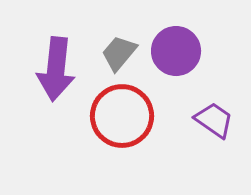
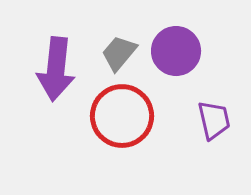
purple trapezoid: rotated 42 degrees clockwise
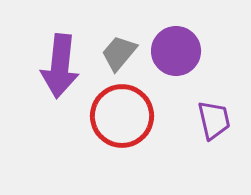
purple arrow: moved 4 px right, 3 px up
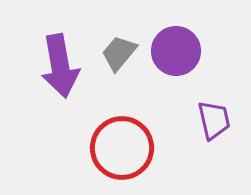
purple arrow: rotated 16 degrees counterclockwise
red circle: moved 32 px down
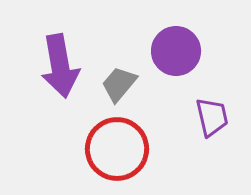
gray trapezoid: moved 31 px down
purple trapezoid: moved 2 px left, 3 px up
red circle: moved 5 px left, 1 px down
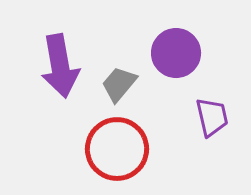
purple circle: moved 2 px down
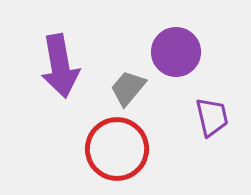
purple circle: moved 1 px up
gray trapezoid: moved 9 px right, 4 px down
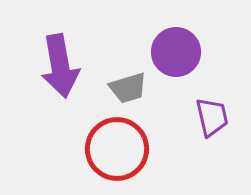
gray trapezoid: rotated 147 degrees counterclockwise
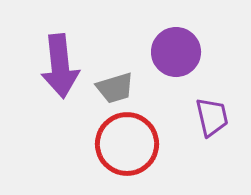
purple arrow: rotated 4 degrees clockwise
gray trapezoid: moved 13 px left
red circle: moved 10 px right, 5 px up
